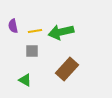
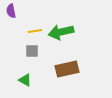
purple semicircle: moved 2 px left, 15 px up
brown rectangle: rotated 35 degrees clockwise
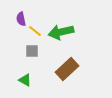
purple semicircle: moved 10 px right, 8 px down
yellow line: rotated 48 degrees clockwise
brown rectangle: rotated 30 degrees counterclockwise
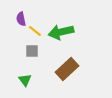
green triangle: rotated 24 degrees clockwise
